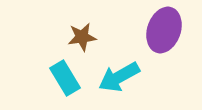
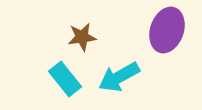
purple ellipse: moved 3 px right
cyan rectangle: moved 1 px down; rotated 8 degrees counterclockwise
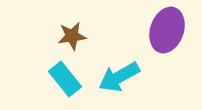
brown star: moved 10 px left, 1 px up
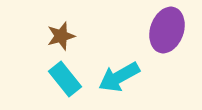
brown star: moved 11 px left; rotated 8 degrees counterclockwise
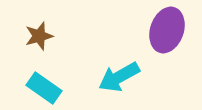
brown star: moved 22 px left
cyan rectangle: moved 21 px left, 9 px down; rotated 16 degrees counterclockwise
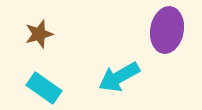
purple ellipse: rotated 9 degrees counterclockwise
brown star: moved 2 px up
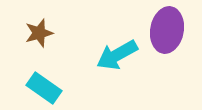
brown star: moved 1 px up
cyan arrow: moved 2 px left, 22 px up
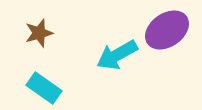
purple ellipse: rotated 45 degrees clockwise
